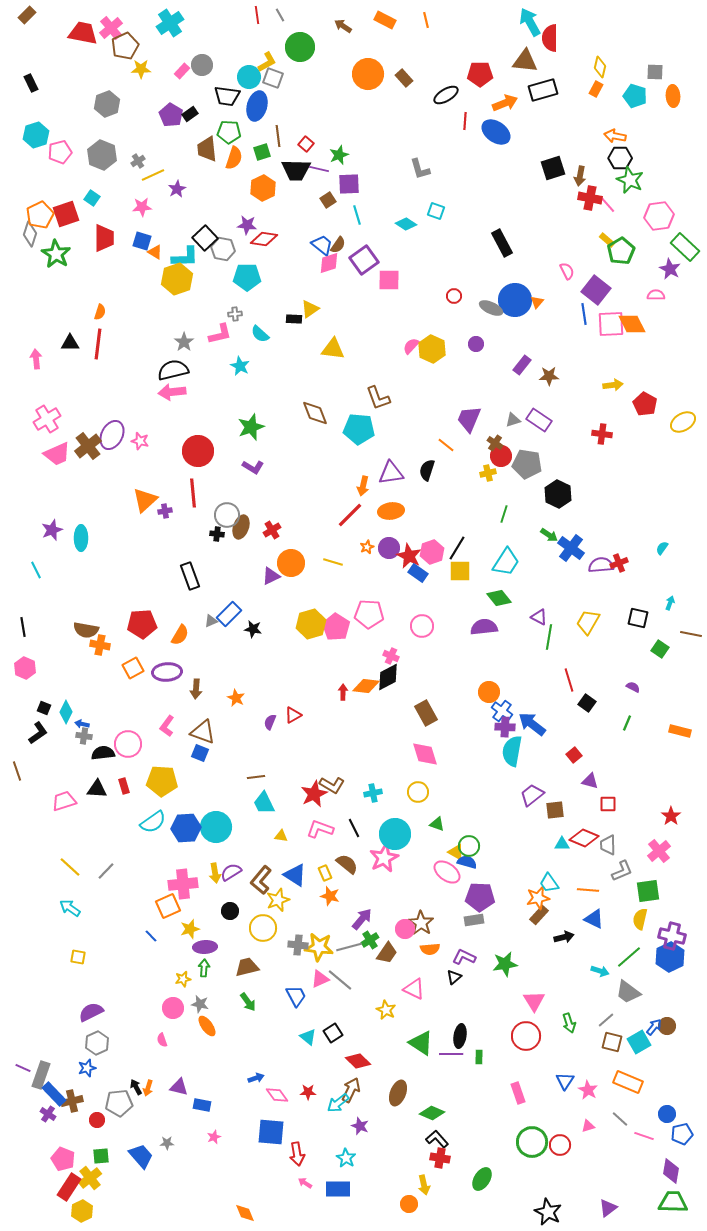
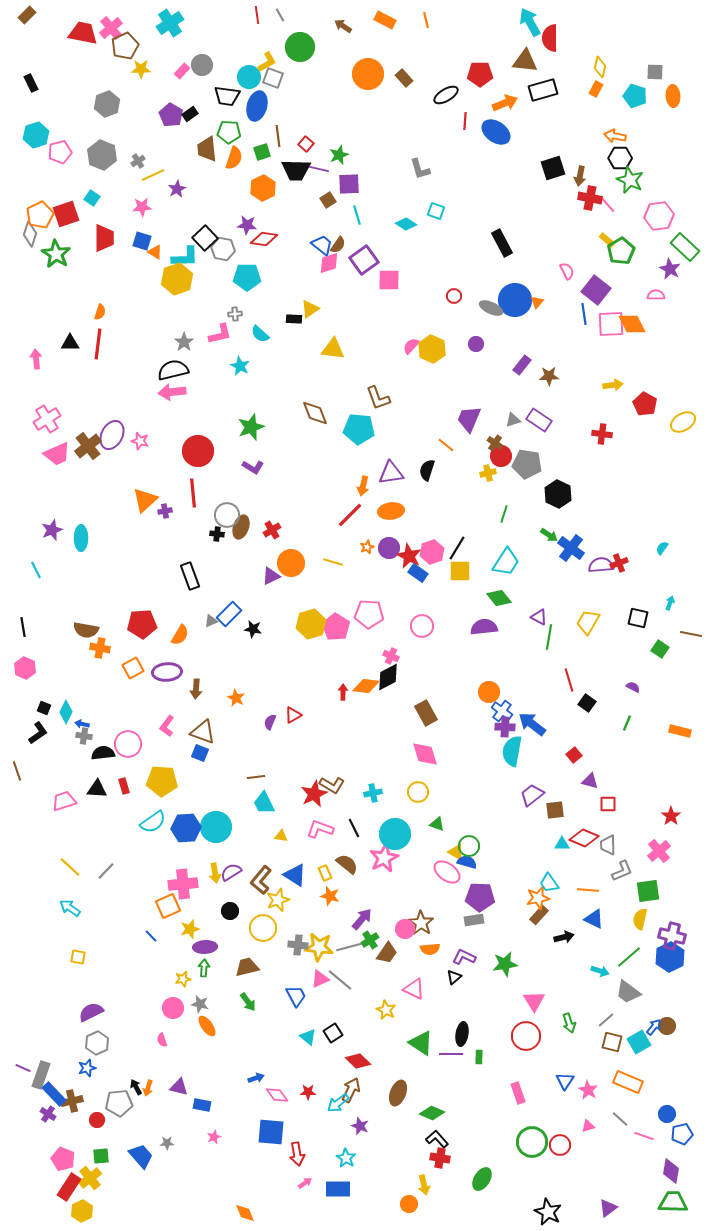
orange cross at (100, 645): moved 3 px down
black ellipse at (460, 1036): moved 2 px right, 2 px up
pink arrow at (305, 1183): rotated 112 degrees clockwise
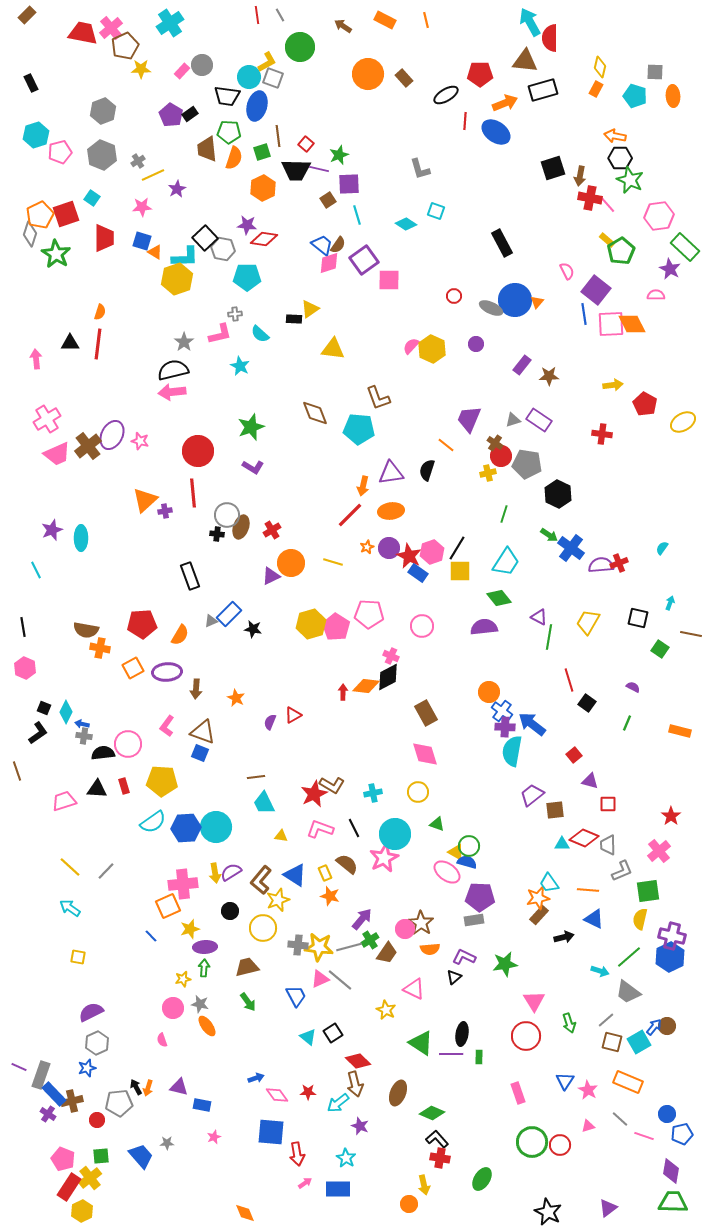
gray hexagon at (107, 104): moved 4 px left, 7 px down
purple line at (23, 1068): moved 4 px left, 1 px up
brown arrow at (351, 1090): moved 4 px right, 6 px up; rotated 140 degrees clockwise
